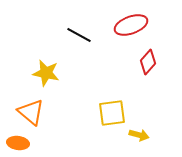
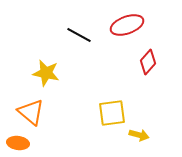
red ellipse: moved 4 px left
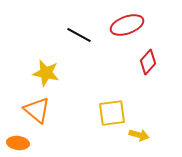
orange triangle: moved 6 px right, 2 px up
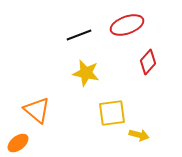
black line: rotated 50 degrees counterclockwise
yellow star: moved 40 px right
orange ellipse: rotated 45 degrees counterclockwise
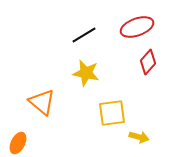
red ellipse: moved 10 px right, 2 px down
black line: moved 5 px right; rotated 10 degrees counterclockwise
orange triangle: moved 5 px right, 8 px up
yellow arrow: moved 2 px down
orange ellipse: rotated 25 degrees counterclockwise
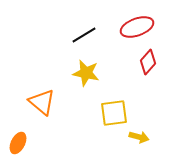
yellow square: moved 2 px right
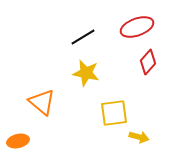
black line: moved 1 px left, 2 px down
orange ellipse: moved 2 px up; rotated 50 degrees clockwise
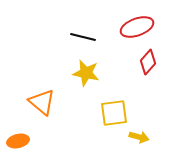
black line: rotated 45 degrees clockwise
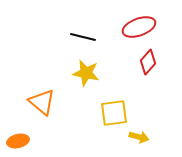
red ellipse: moved 2 px right
